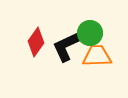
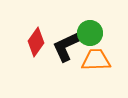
orange trapezoid: moved 1 px left, 4 px down
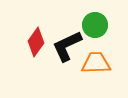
green circle: moved 5 px right, 8 px up
orange trapezoid: moved 3 px down
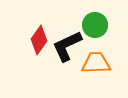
red diamond: moved 3 px right, 2 px up
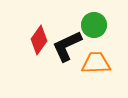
green circle: moved 1 px left
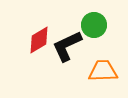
red diamond: rotated 24 degrees clockwise
orange trapezoid: moved 7 px right, 8 px down
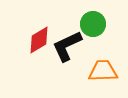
green circle: moved 1 px left, 1 px up
